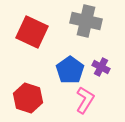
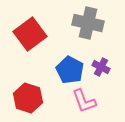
gray cross: moved 2 px right, 2 px down
red square: moved 2 px left, 2 px down; rotated 28 degrees clockwise
blue pentagon: rotated 8 degrees counterclockwise
pink L-shape: moved 1 px left, 1 px down; rotated 128 degrees clockwise
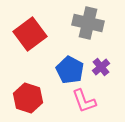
purple cross: rotated 24 degrees clockwise
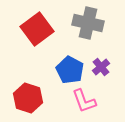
red square: moved 7 px right, 5 px up
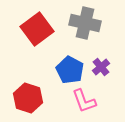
gray cross: moved 3 px left
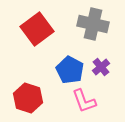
gray cross: moved 8 px right, 1 px down
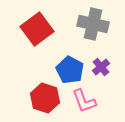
red hexagon: moved 17 px right
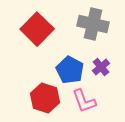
red square: rotated 8 degrees counterclockwise
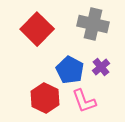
red hexagon: rotated 8 degrees clockwise
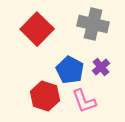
red hexagon: moved 2 px up; rotated 8 degrees counterclockwise
